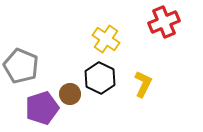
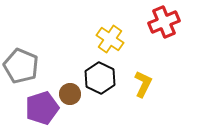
yellow cross: moved 4 px right
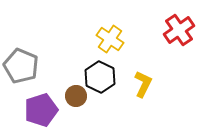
red cross: moved 15 px right, 8 px down; rotated 12 degrees counterclockwise
black hexagon: moved 1 px up
brown circle: moved 6 px right, 2 px down
purple pentagon: moved 1 px left, 2 px down
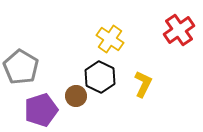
gray pentagon: moved 1 px down; rotated 8 degrees clockwise
